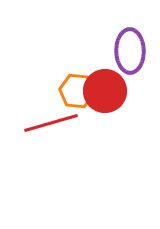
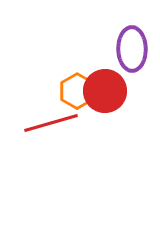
purple ellipse: moved 2 px right, 2 px up
orange hexagon: rotated 24 degrees clockwise
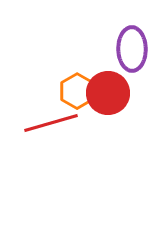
red circle: moved 3 px right, 2 px down
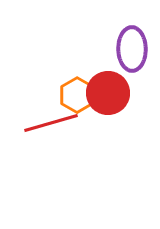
orange hexagon: moved 4 px down
